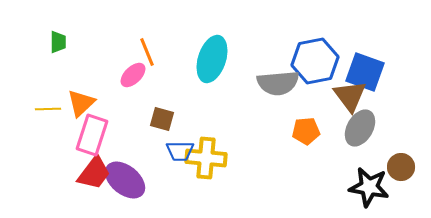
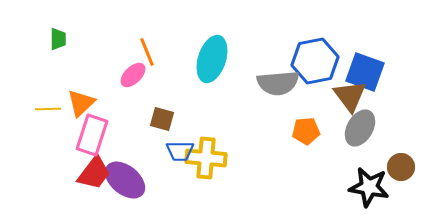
green trapezoid: moved 3 px up
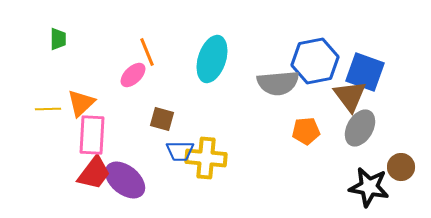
pink rectangle: rotated 15 degrees counterclockwise
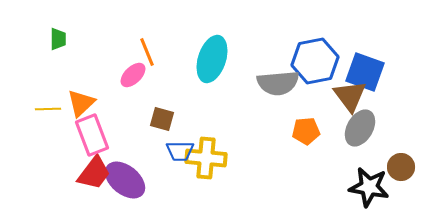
pink rectangle: rotated 24 degrees counterclockwise
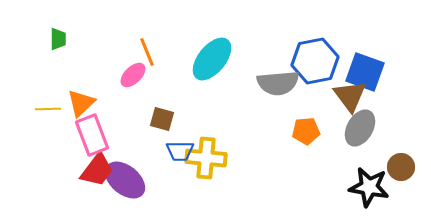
cyan ellipse: rotated 21 degrees clockwise
red trapezoid: moved 3 px right, 3 px up
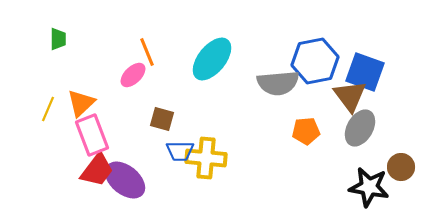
yellow line: rotated 65 degrees counterclockwise
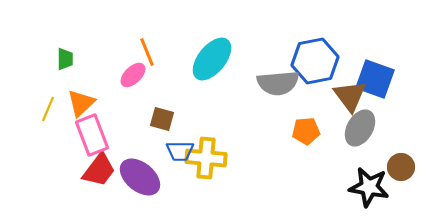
green trapezoid: moved 7 px right, 20 px down
blue square: moved 10 px right, 7 px down
red trapezoid: moved 2 px right
purple ellipse: moved 15 px right, 3 px up
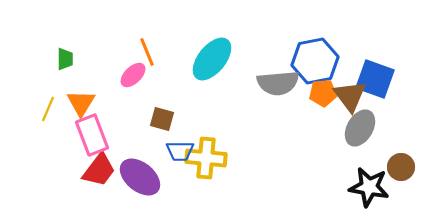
orange triangle: rotated 16 degrees counterclockwise
orange pentagon: moved 17 px right, 38 px up
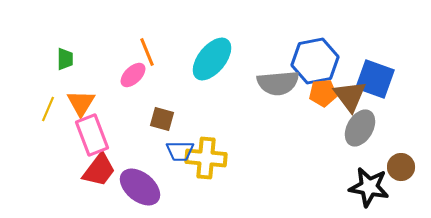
purple ellipse: moved 10 px down
